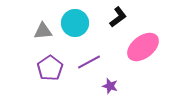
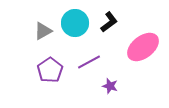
black L-shape: moved 9 px left, 5 px down
gray triangle: rotated 24 degrees counterclockwise
purple pentagon: moved 2 px down
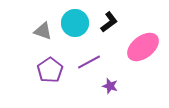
gray triangle: rotated 48 degrees clockwise
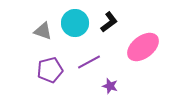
purple pentagon: rotated 20 degrees clockwise
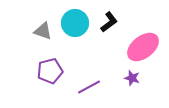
purple line: moved 25 px down
purple pentagon: moved 1 px down
purple star: moved 22 px right, 8 px up
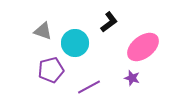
cyan circle: moved 20 px down
purple pentagon: moved 1 px right, 1 px up
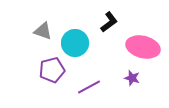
pink ellipse: rotated 52 degrees clockwise
purple pentagon: moved 1 px right
